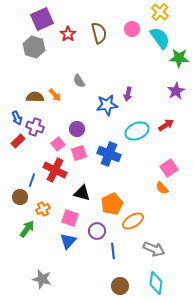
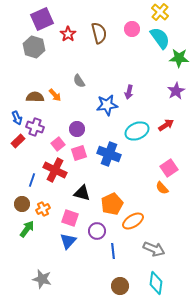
purple arrow at (128, 94): moved 1 px right, 2 px up
brown circle at (20, 197): moved 2 px right, 7 px down
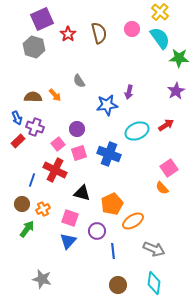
brown semicircle at (35, 97): moved 2 px left
cyan diamond at (156, 283): moved 2 px left
brown circle at (120, 286): moved 2 px left, 1 px up
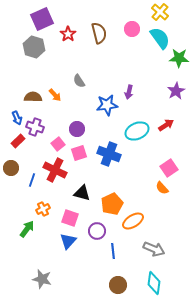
brown circle at (22, 204): moved 11 px left, 36 px up
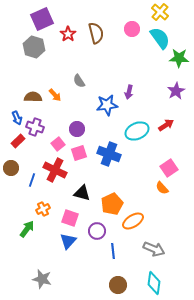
brown semicircle at (99, 33): moved 3 px left
